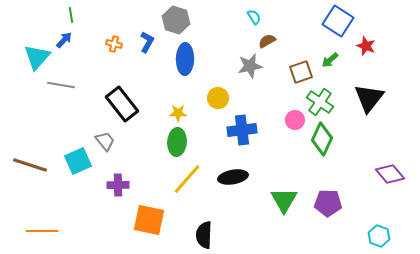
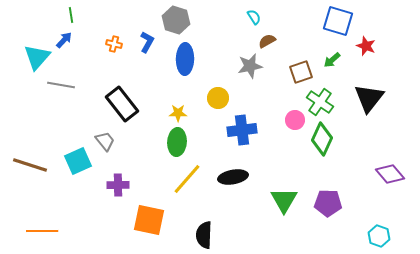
blue square: rotated 16 degrees counterclockwise
green arrow: moved 2 px right
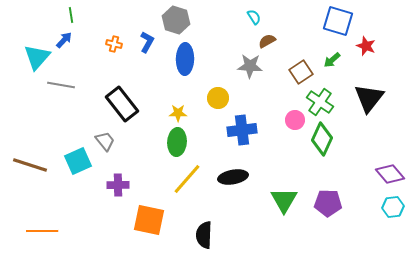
gray star: rotated 15 degrees clockwise
brown square: rotated 15 degrees counterclockwise
cyan hexagon: moved 14 px right, 29 px up; rotated 25 degrees counterclockwise
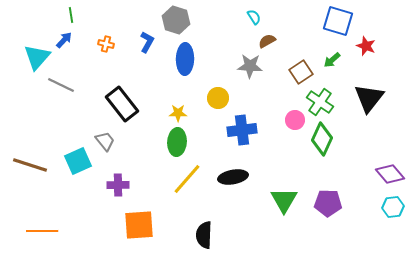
orange cross: moved 8 px left
gray line: rotated 16 degrees clockwise
orange square: moved 10 px left, 5 px down; rotated 16 degrees counterclockwise
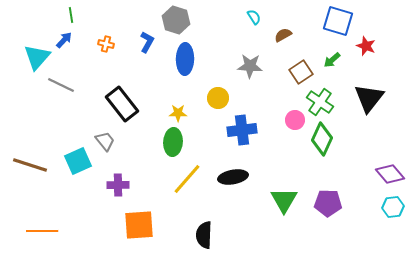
brown semicircle: moved 16 px right, 6 px up
green ellipse: moved 4 px left
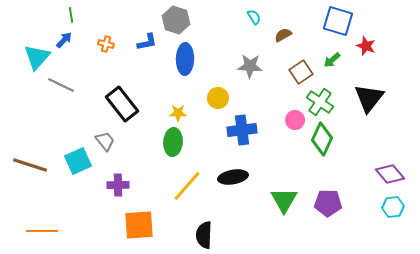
blue L-shape: rotated 50 degrees clockwise
yellow line: moved 7 px down
